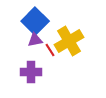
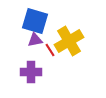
blue square: rotated 28 degrees counterclockwise
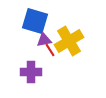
purple triangle: moved 9 px right
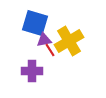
blue square: moved 2 px down
purple cross: moved 1 px right, 1 px up
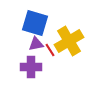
purple triangle: moved 8 px left, 4 px down
purple cross: moved 1 px left, 4 px up
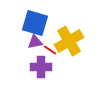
purple triangle: moved 1 px left, 2 px up
red line: rotated 24 degrees counterclockwise
purple cross: moved 10 px right
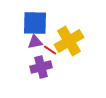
blue square: rotated 16 degrees counterclockwise
purple cross: rotated 15 degrees counterclockwise
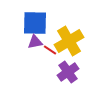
purple cross: moved 27 px right, 5 px down; rotated 20 degrees counterclockwise
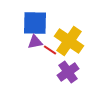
yellow cross: rotated 24 degrees counterclockwise
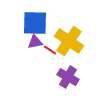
purple cross: moved 5 px down; rotated 25 degrees counterclockwise
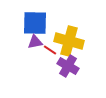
yellow cross: rotated 20 degrees counterclockwise
purple cross: moved 11 px up
